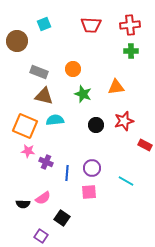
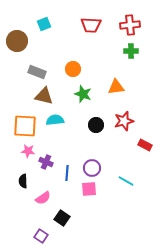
gray rectangle: moved 2 px left
orange square: rotated 20 degrees counterclockwise
pink square: moved 3 px up
black semicircle: moved 23 px up; rotated 88 degrees clockwise
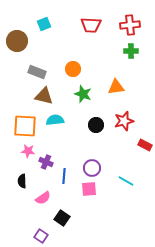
blue line: moved 3 px left, 3 px down
black semicircle: moved 1 px left
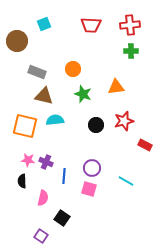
orange square: rotated 10 degrees clockwise
pink star: moved 9 px down
pink square: rotated 21 degrees clockwise
pink semicircle: rotated 42 degrees counterclockwise
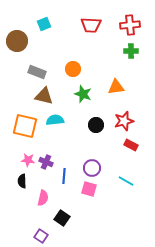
red rectangle: moved 14 px left
